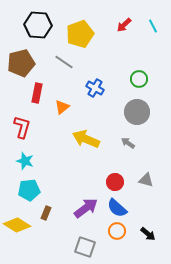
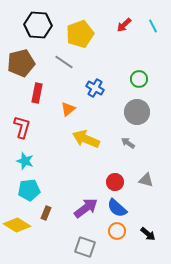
orange triangle: moved 6 px right, 2 px down
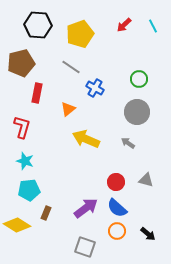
gray line: moved 7 px right, 5 px down
red circle: moved 1 px right
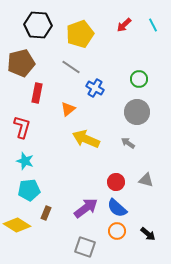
cyan line: moved 1 px up
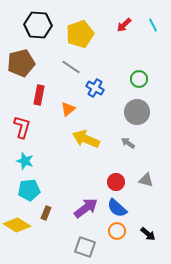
red rectangle: moved 2 px right, 2 px down
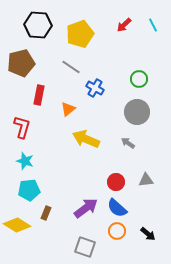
gray triangle: rotated 21 degrees counterclockwise
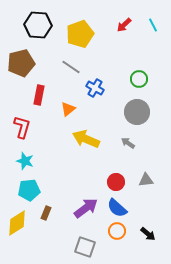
yellow diamond: moved 2 px up; rotated 64 degrees counterclockwise
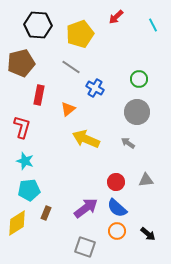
red arrow: moved 8 px left, 8 px up
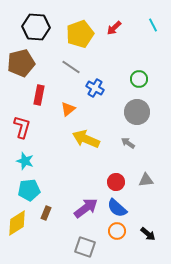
red arrow: moved 2 px left, 11 px down
black hexagon: moved 2 px left, 2 px down
